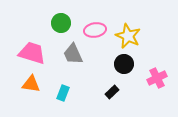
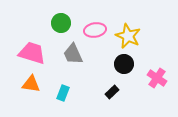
pink cross: rotated 30 degrees counterclockwise
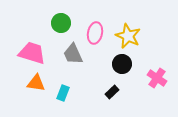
pink ellipse: moved 3 px down; rotated 70 degrees counterclockwise
black circle: moved 2 px left
orange triangle: moved 5 px right, 1 px up
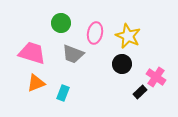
gray trapezoid: rotated 45 degrees counterclockwise
pink cross: moved 1 px left, 1 px up
orange triangle: rotated 30 degrees counterclockwise
black rectangle: moved 28 px right
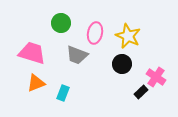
gray trapezoid: moved 4 px right, 1 px down
black rectangle: moved 1 px right
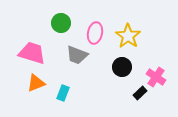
yellow star: rotated 10 degrees clockwise
black circle: moved 3 px down
black rectangle: moved 1 px left, 1 px down
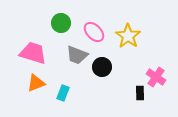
pink ellipse: moved 1 px left, 1 px up; rotated 55 degrees counterclockwise
pink trapezoid: moved 1 px right
black circle: moved 20 px left
black rectangle: rotated 48 degrees counterclockwise
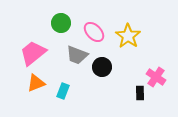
pink trapezoid: rotated 56 degrees counterclockwise
cyan rectangle: moved 2 px up
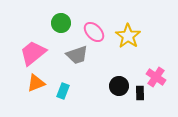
gray trapezoid: rotated 40 degrees counterclockwise
black circle: moved 17 px right, 19 px down
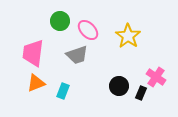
green circle: moved 1 px left, 2 px up
pink ellipse: moved 6 px left, 2 px up
pink trapezoid: rotated 44 degrees counterclockwise
black rectangle: moved 1 px right; rotated 24 degrees clockwise
